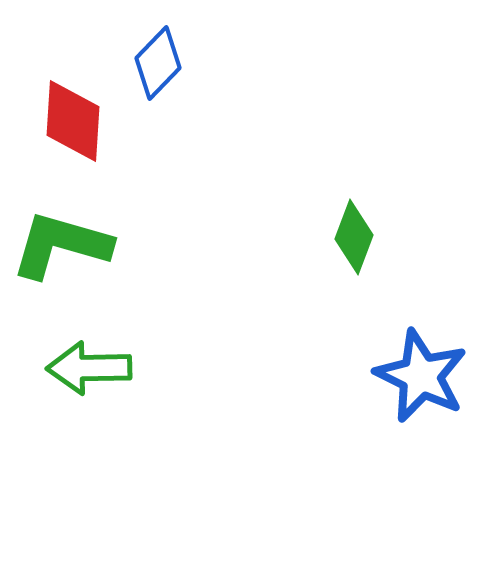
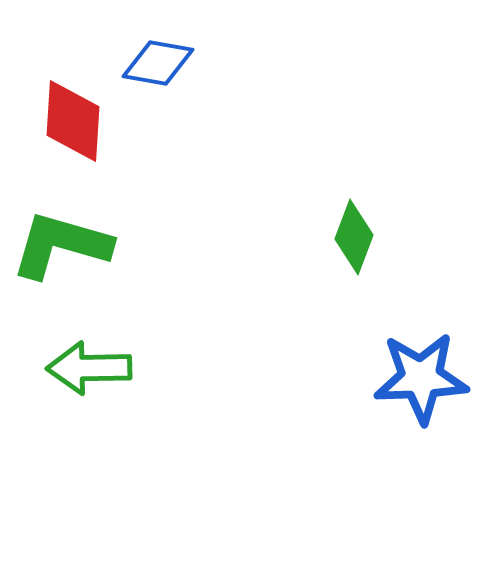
blue diamond: rotated 56 degrees clockwise
blue star: moved 2 px down; rotated 28 degrees counterclockwise
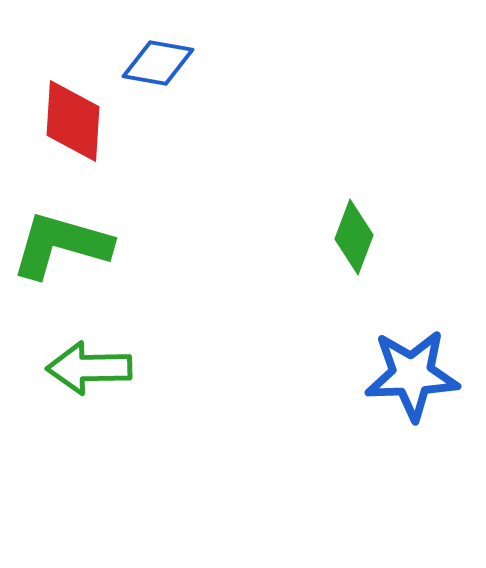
blue star: moved 9 px left, 3 px up
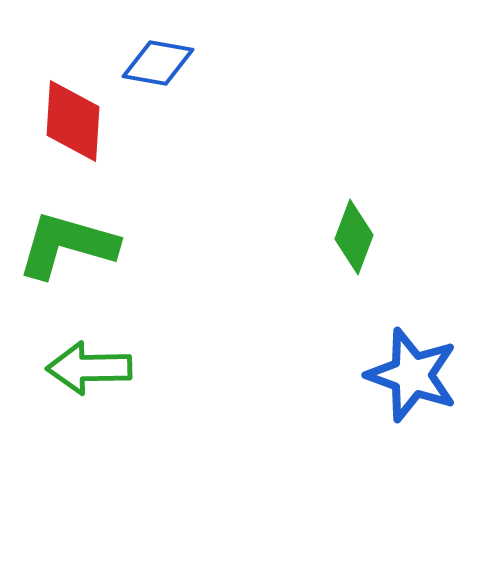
green L-shape: moved 6 px right
blue star: rotated 22 degrees clockwise
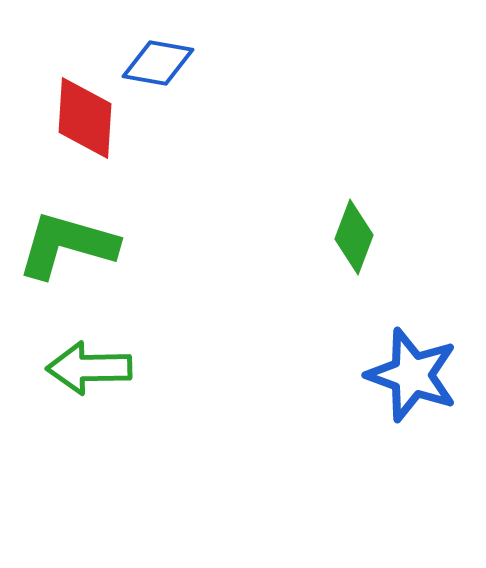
red diamond: moved 12 px right, 3 px up
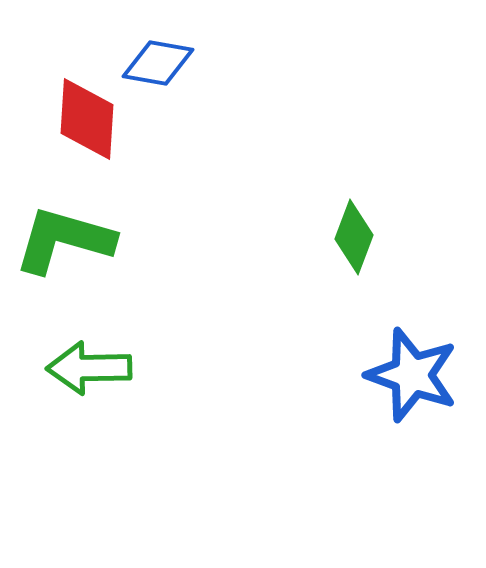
red diamond: moved 2 px right, 1 px down
green L-shape: moved 3 px left, 5 px up
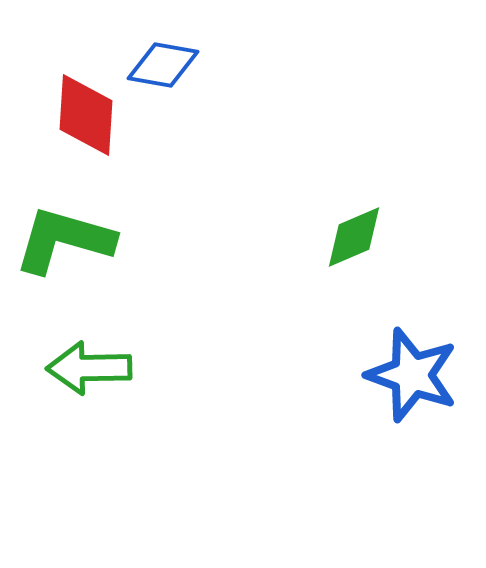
blue diamond: moved 5 px right, 2 px down
red diamond: moved 1 px left, 4 px up
green diamond: rotated 46 degrees clockwise
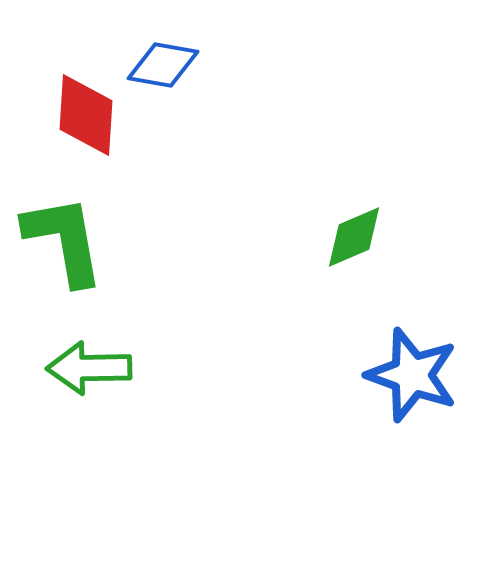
green L-shape: rotated 64 degrees clockwise
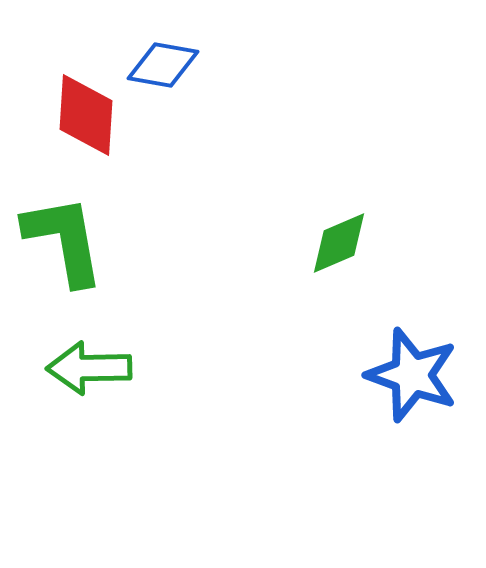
green diamond: moved 15 px left, 6 px down
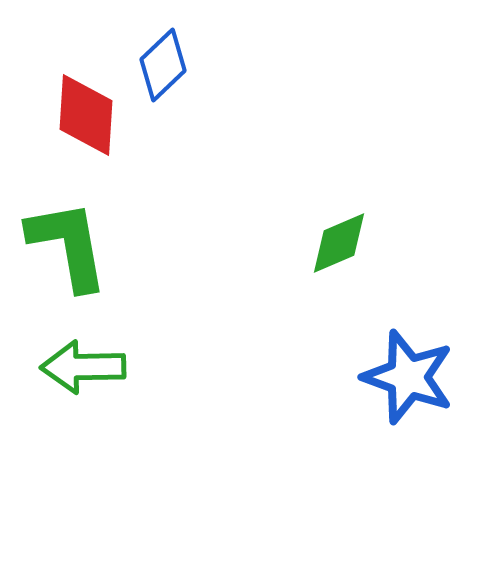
blue diamond: rotated 54 degrees counterclockwise
green L-shape: moved 4 px right, 5 px down
green arrow: moved 6 px left, 1 px up
blue star: moved 4 px left, 2 px down
